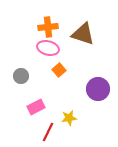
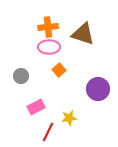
pink ellipse: moved 1 px right, 1 px up; rotated 15 degrees counterclockwise
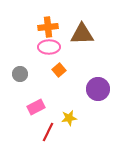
brown triangle: moved 1 px left; rotated 20 degrees counterclockwise
gray circle: moved 1 px left, 2 px up
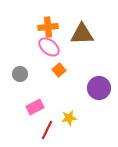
pink ellipse: rotated 40 degrees clockwise
purple circle: moved 1 px right, 1 px up
pink rectangle: moved 1 px left
red line: moved 1 px left, 2 px up
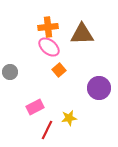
gray circle: moved 10 px left, 2 px up
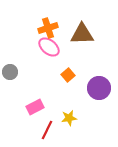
orange cross: moved 1 px down; rotated 12 degrees counterclockwise
orange square: moved 9 px right, 5 px down
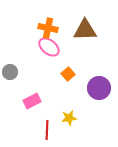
orange cross: rotated 30 degrees clockwise
brown triangle: moved 3 px right, 4 px up
orange square: moved 1 px up
pink rectangle: moved 3 px left, 6 px up
red line: rotated 24 degrees counterclockwise
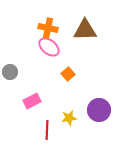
purple circle: moved 22 px down
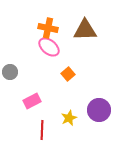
yellow star: rotated 14 degrees counterclockwise
red line: moved 5 px left
